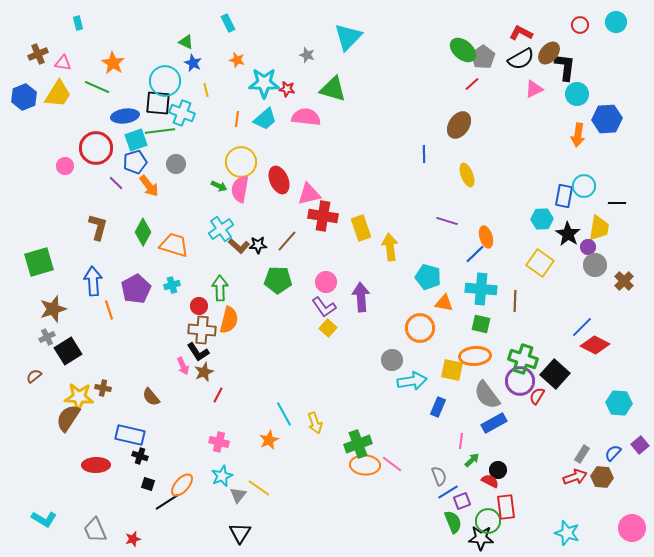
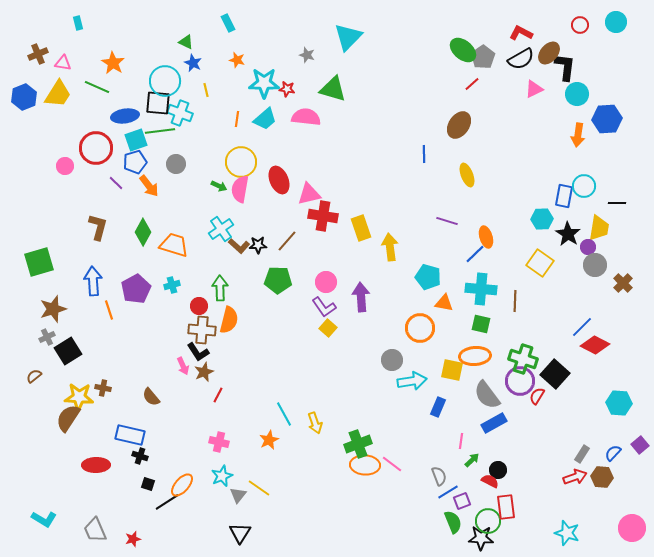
cyan cross at (182, 113): moved 2 px left
brown cross at (624, 281): moved 1 px left, 2 px down
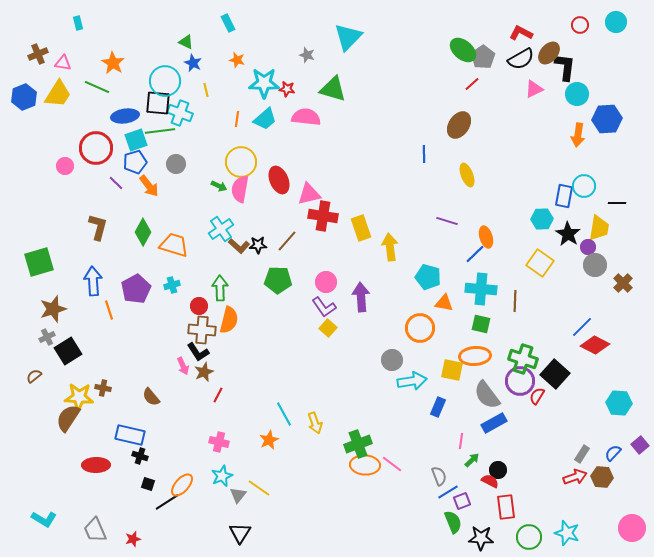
green circle at (488, 521): moved 41 px right, 16 px down
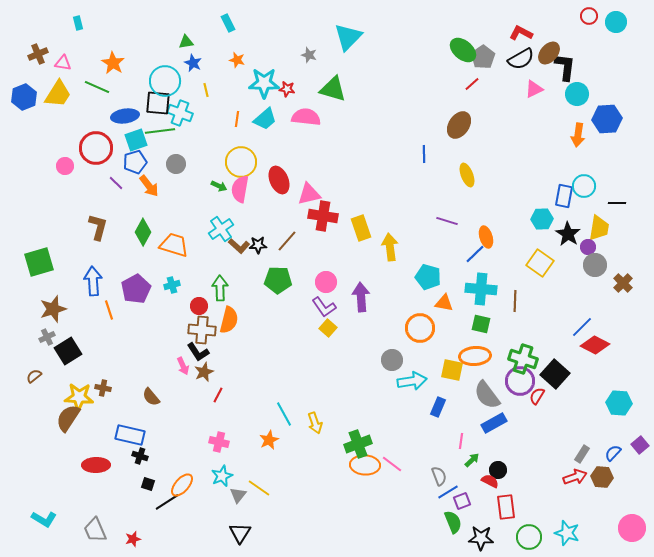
red circle at (580, 25): moved 9 px right, 9 px up
green triangle at (186, 42): rotated 35 degrees counterclockwise
gray star at (307, 55): moved 2 px right
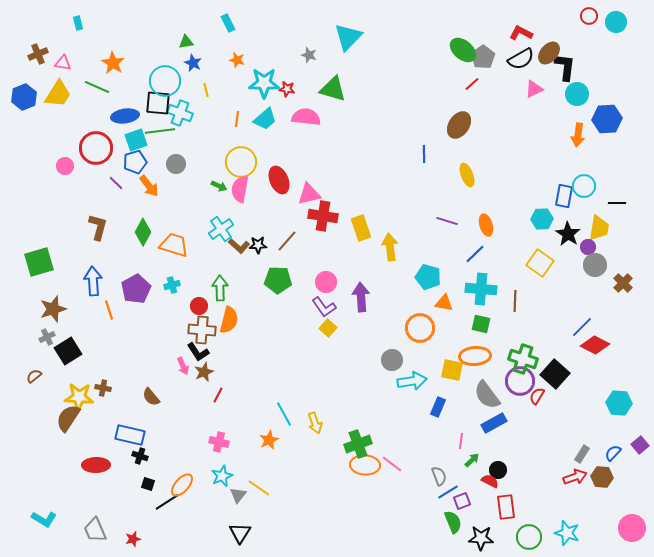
orange ellipse at (486, 237): moved 12 px up
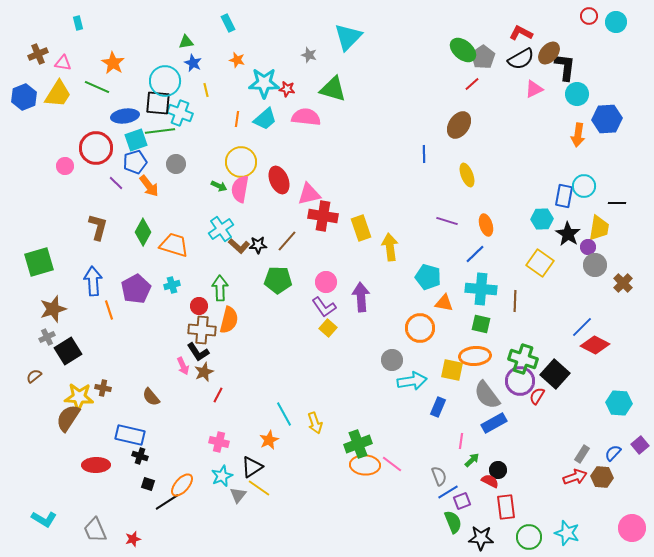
black triangle at (240, 533): moved 12 px right, 66 px up; rotated 25 degrees clockwise
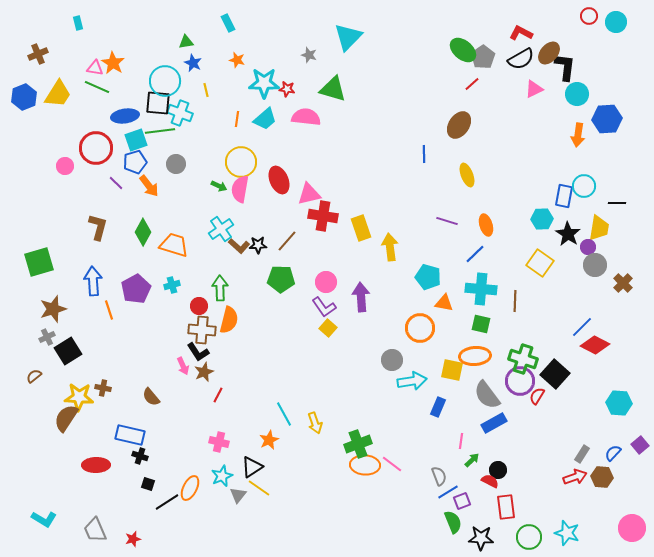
pink triangle at (63, 63): moved 32 px right, 5 px down
green pentagon at (278, 280): moved 3 px right, 1 px up
brown semicircle at (68, 418): moved 2 px left
orange ellipse at (182, 485): moved 8 px right, 3 px down; rotated 15 degrees counterclockwise
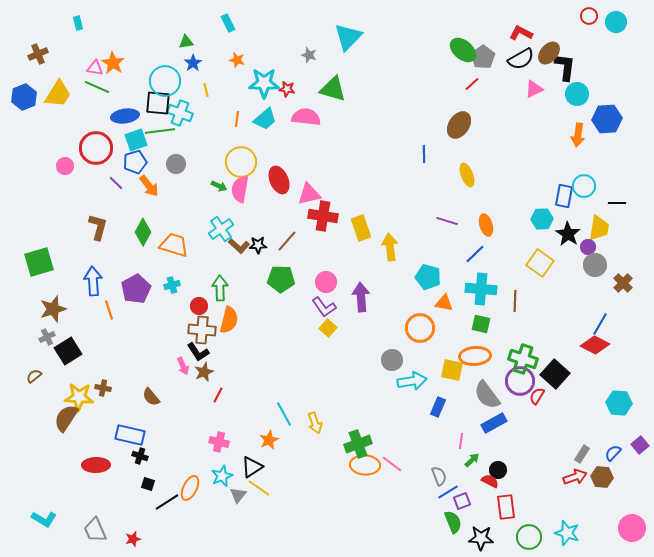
blue star at (193, 63): rotated 12 degrees clockwise
blue line at (582, 327): moved 18 px right, 3 px up; rotated 15 degrees counterclockwise
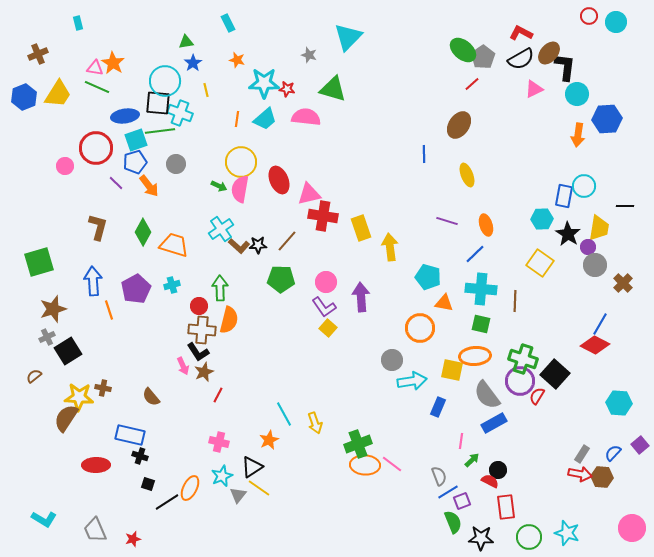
black line at (617, 203): moved 8 px right, 3 px down
red arrow at (575, 477): moved 5 px right, 3 px up; rotated 30 degrees clockwise
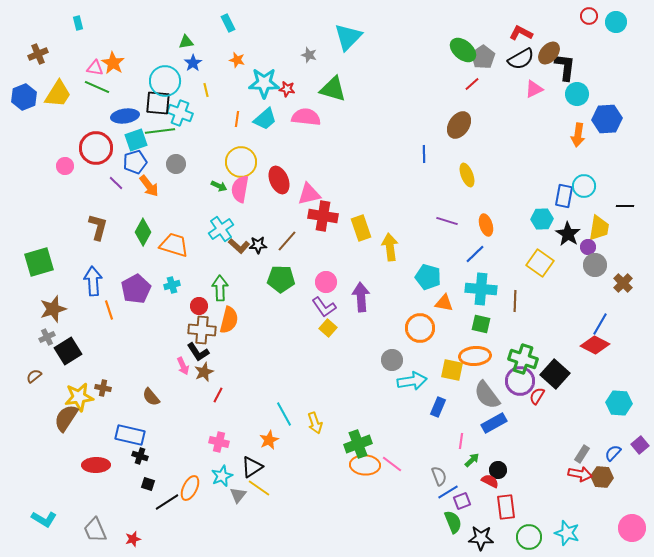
yellow star at (79, 397): rotated 12 degrees counterclockwise
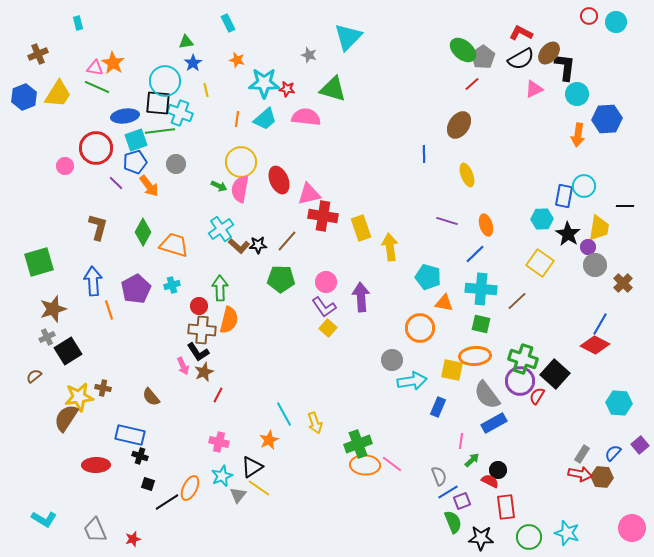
brown line at (515, 301): moved 2 px right; rotated 45 degrees clockwise
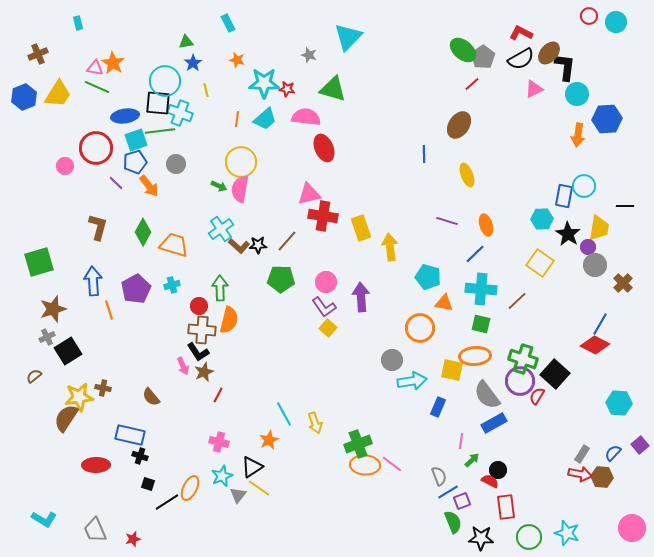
red ellipse at (279, 180): moved 45 px right, 32 px up
